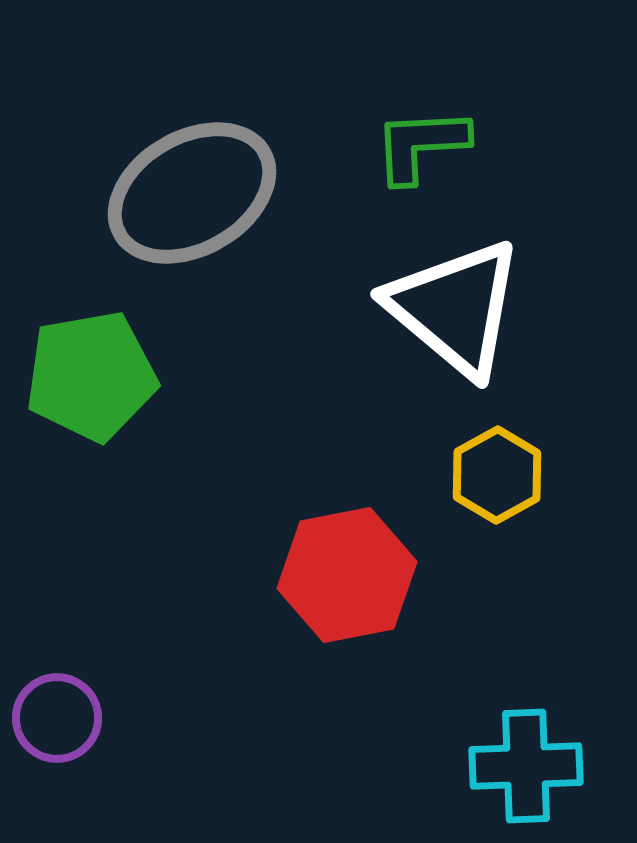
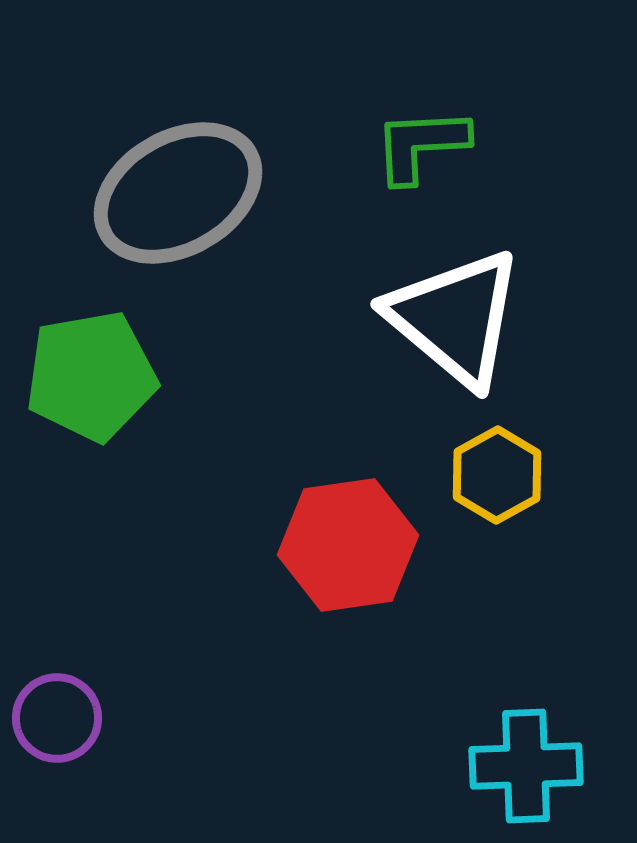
gray ellipse: moved 14 px left
white triangle: moved 10 px down
red hexagon: moved 1 px right, 30 px up; rotated 3 degrees clockwise
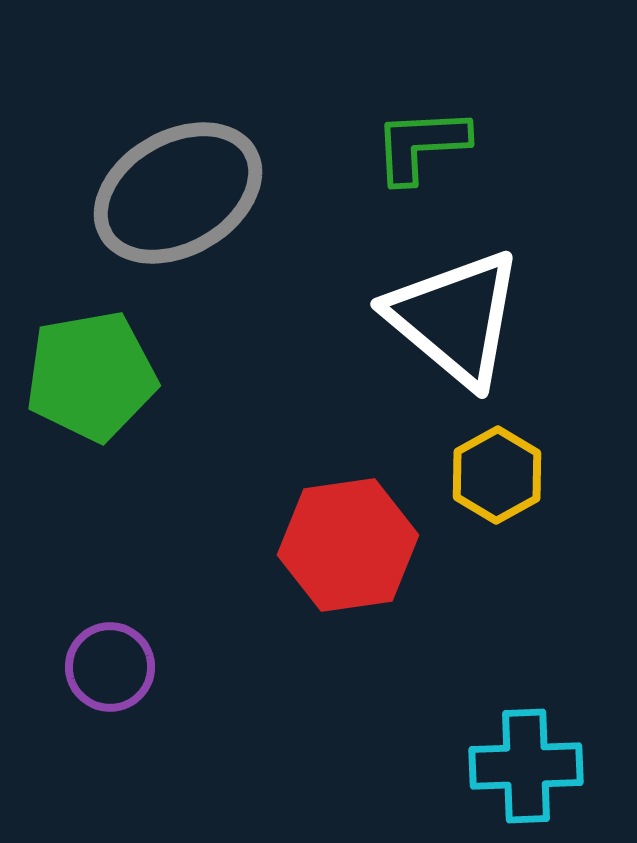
purple circle: moved 53 px right, 51 px up
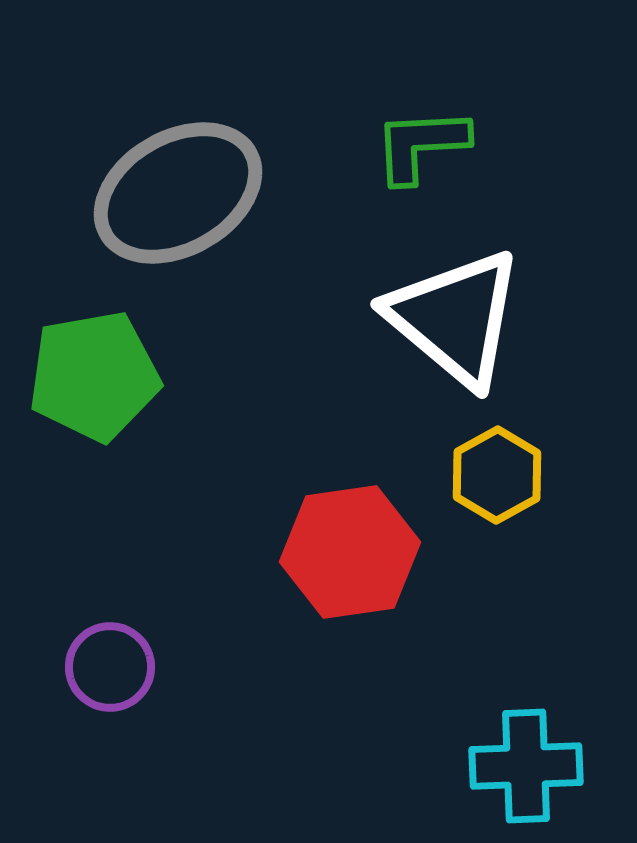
green pentagon: moved 3 px right
red hexagon: moved 2 px right, 7 px down
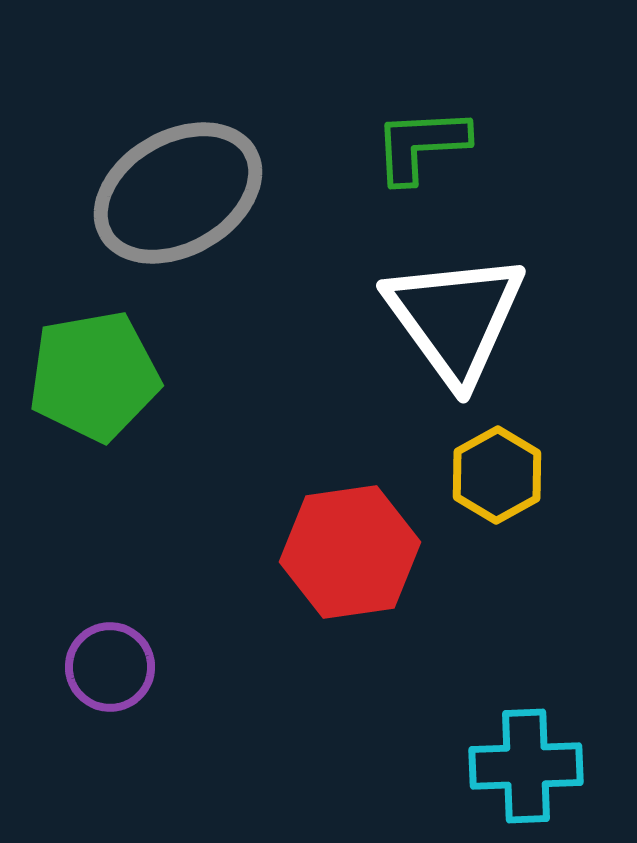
white triangle: rotated 14 degrees clockwise
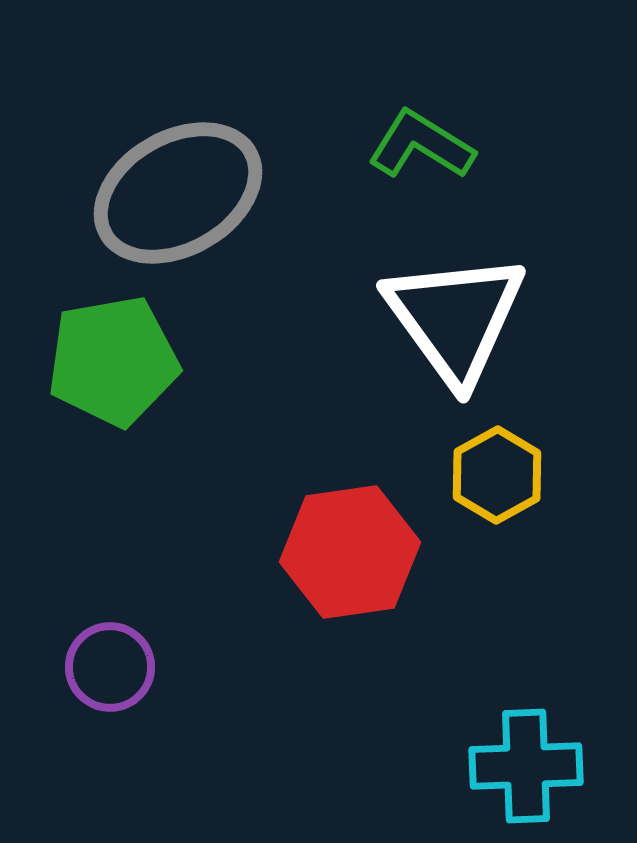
green L-shape: rotated 35 degrees clockwise
green pentagon: moved 19 px right, 15 px up
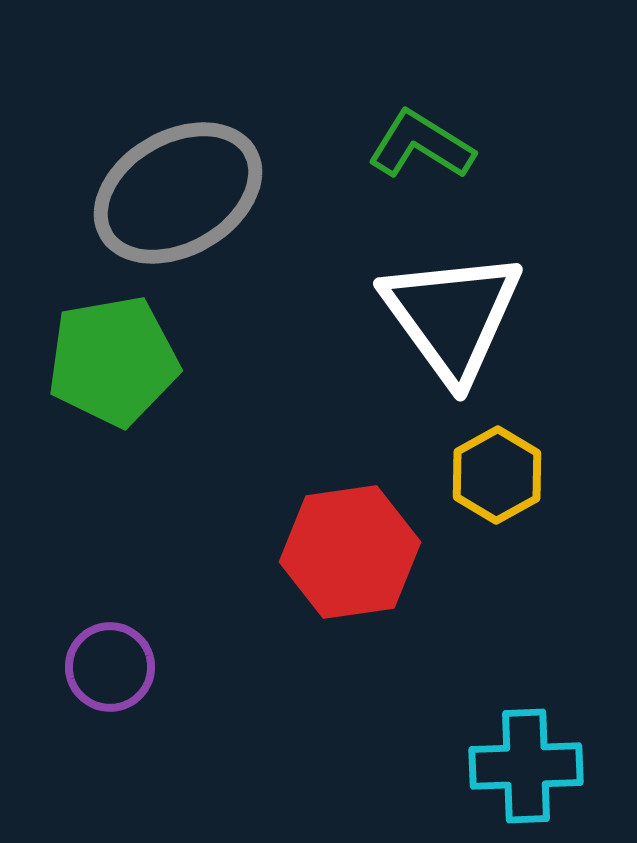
white triangle: moved 3 px left, 2 px up
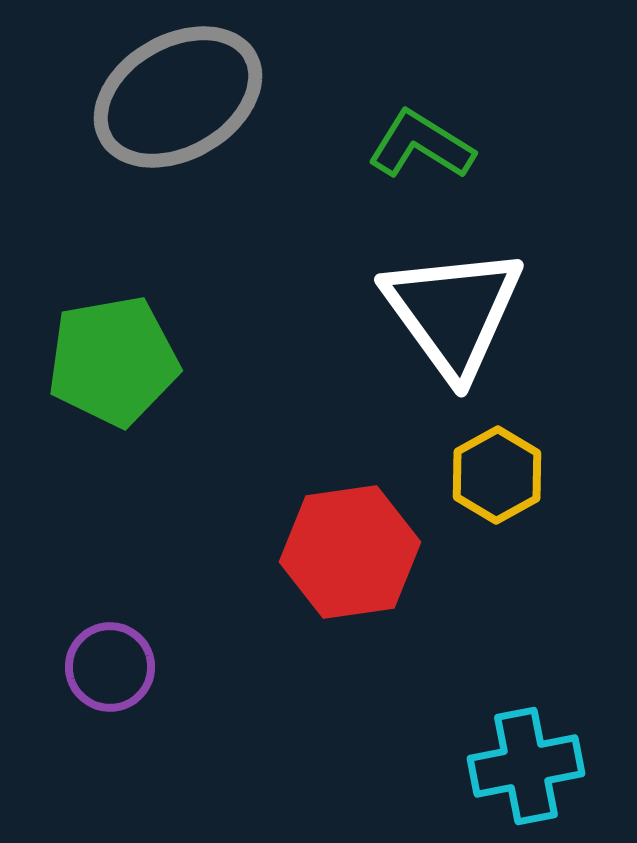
gray ellipse: moved 96 px up
white triangle: moved 1 px right, 4 px up
cyan cross: rotated 9 degrees counterclockwise
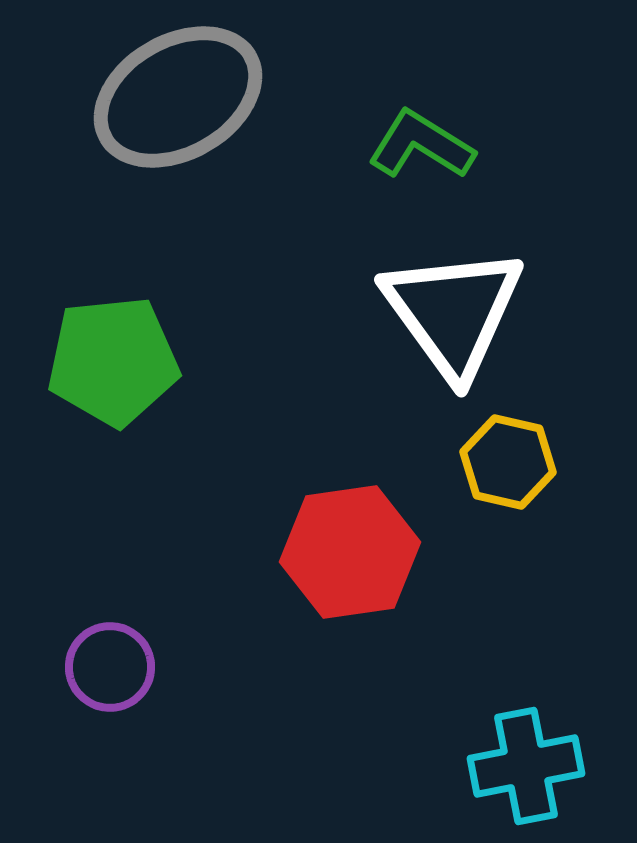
green pentagon: rotated 4 degrees clockwise
yellow hexagon: moved 11 px right, 13 px up; rotated 18 degrees counterclockwise
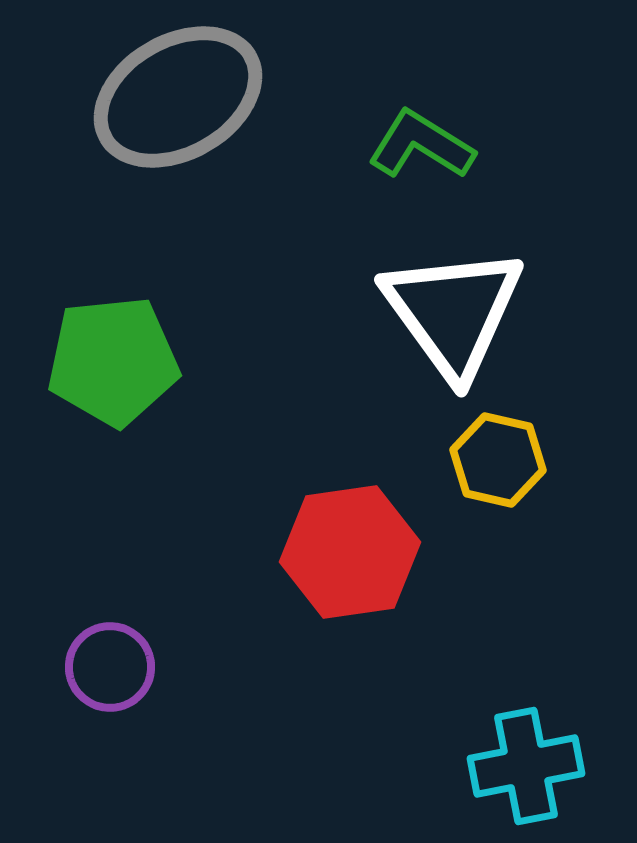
yellow hexagon: moved 10 px left, 2 px up
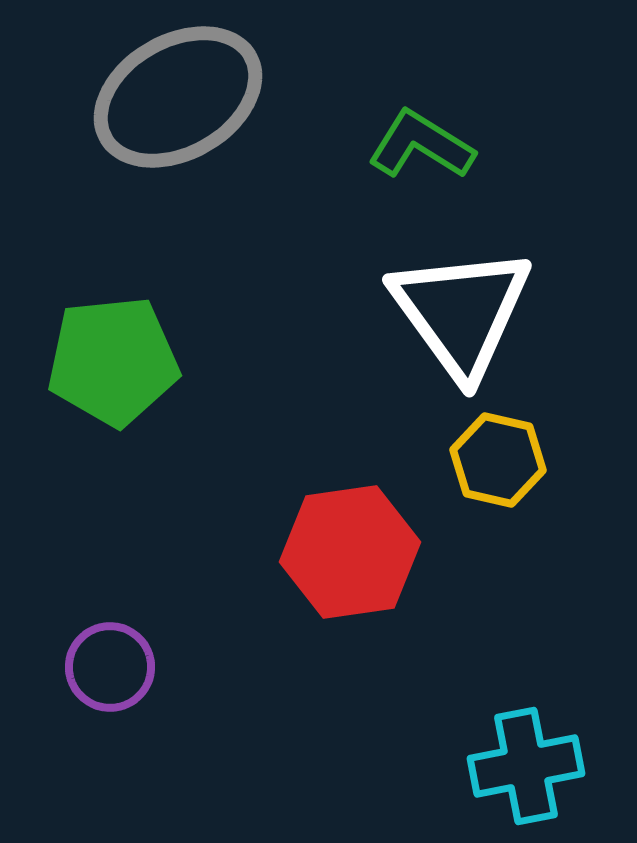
white triangle: moved 8 px right
